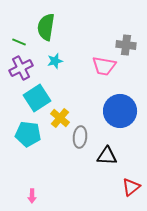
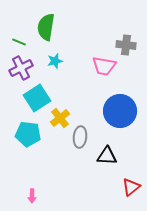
yellow cross: rotated 12 degrees clockwise
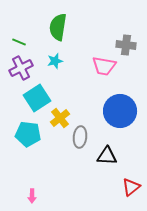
green semicircle: moved 12 px right
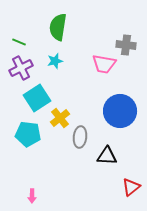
pink trapezoid: moved 2 px up
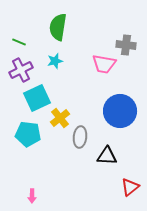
purple cross: moved 2 px down
cyan square: rotated 8 degrees clockwise
red triangle: moved 1 px left
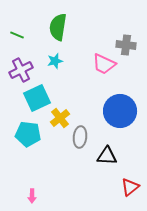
green line: moved 2 px left, 7 px up
pink trapezoid: rotated 15 degrees clockwise
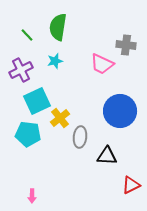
green line: moved 10 px right; rotated 24 degrees clockwise
pink trapezoid: moved 2 px left
cyan square: moved 3 px down
red triangle: moved 1 px right, 2 px up; rotated 12 degrees clockwise
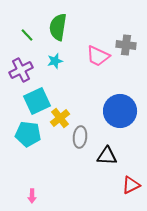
pink trapezoid: moved 4 px left, 8 px up
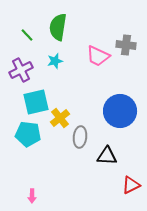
cyan square: moved 1 px left, 1 px down; rotated 12 degrees clockwise
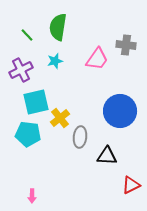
pink trapezoid: moved 1 px left, 3 px down; rotated 80 degrees counterclockwise
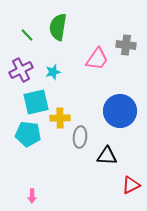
cyan star: moved 2 px left, 11 px down
yellow cross: rotated 36 degrees clockwise
